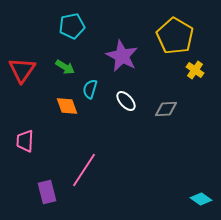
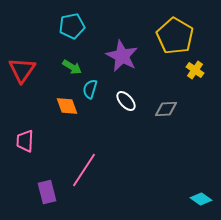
green arrow: moved 7 px right
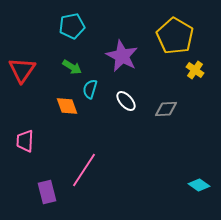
cyan diamond: moved 2 px left, 14 px up
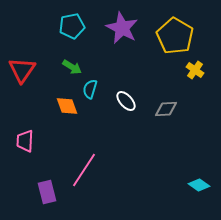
purple star: moved 28 px up
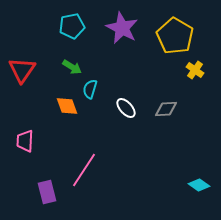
white ellipse: moved 7 px down
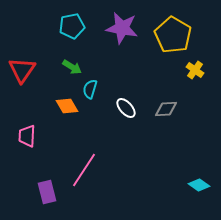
purple star: rotated 16 degrees counterclockwise
yellow pentagon: moved 2 px left, 1 px up
orange diamond: rotated 10 degrees counterclockwise
pink trapezoid: moved 2 px right, 5 px up
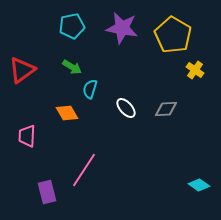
red triangle: rotated 20 degrees clockwise
orange diamond: moved 7 px down
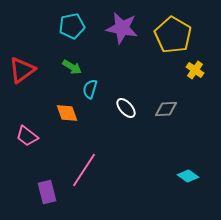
orange diamond: rotated 10 degrees clockwise
pink trapezoid: rotated 55 degrees counterclockwise
cyan diamond: moved 11 px left, 9 px up
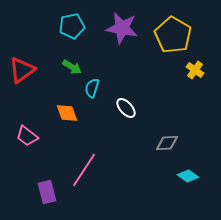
cyan semicircle: moved 2 px right, 1 px up
gray diamond: moved 1 px right, 34 px down
